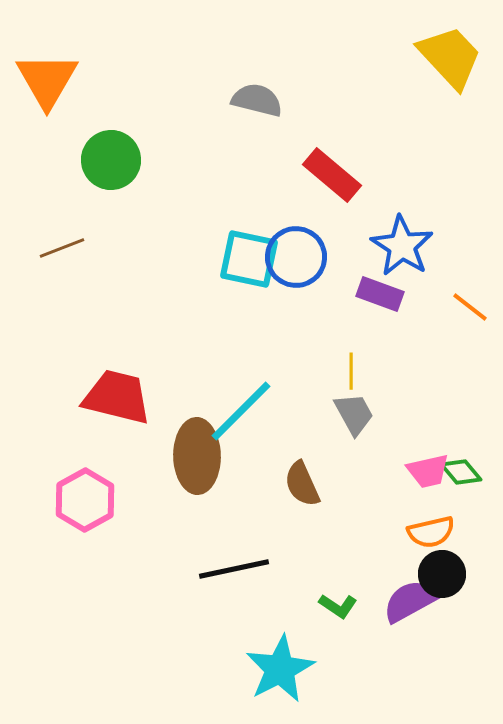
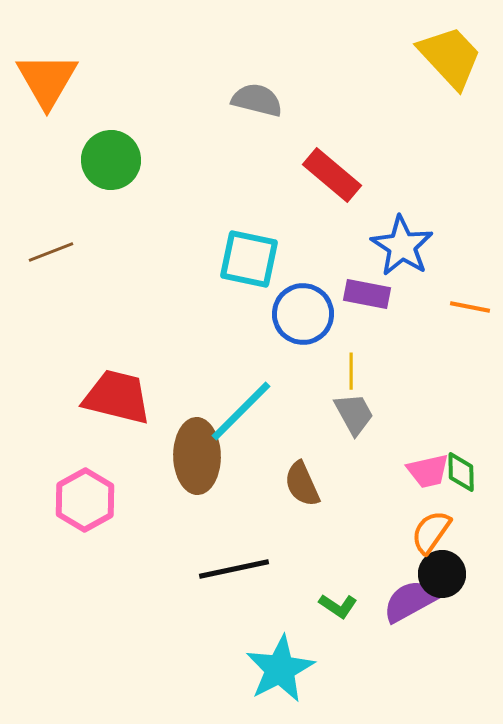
brown line: moved 11 px left, 4 px down
blue circle: moved 7 px right, 57 px down
purple rectangle: moved 13 px left; rotated 9 degrees counterclockwise
orange line: rotated 27 degrees counterclockwise
green diamond: rotated 39 degrees clockwise
orange semicircle: rotated 138 degrees clockwise
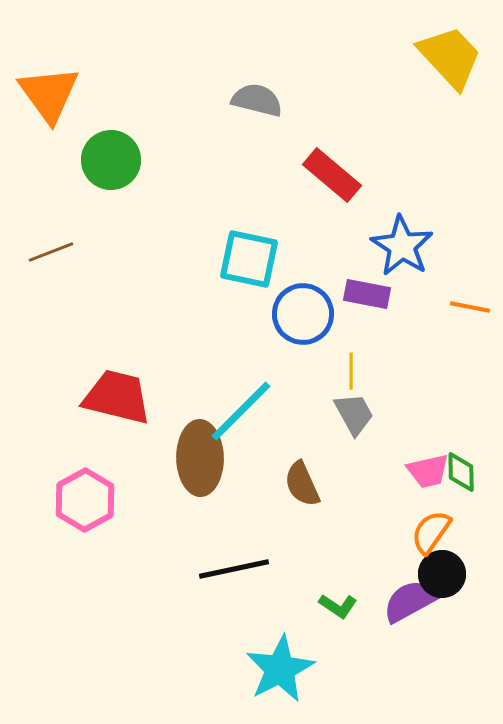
orange triangle: moved 2 px right, 14 px down; rotated 6 degrees counterclockwise
brown ellipse: moved 3 px right, 2 px down
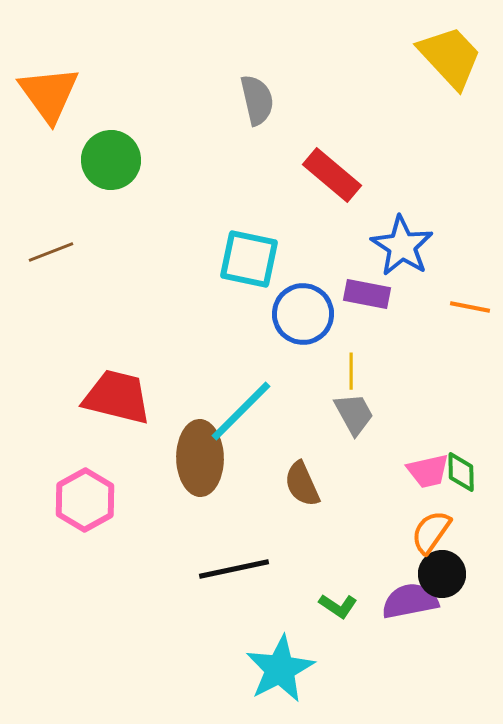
gray semicircle: rotated 63 degrees clockwise
purple semicircle: rotated 18 degrees clockwise
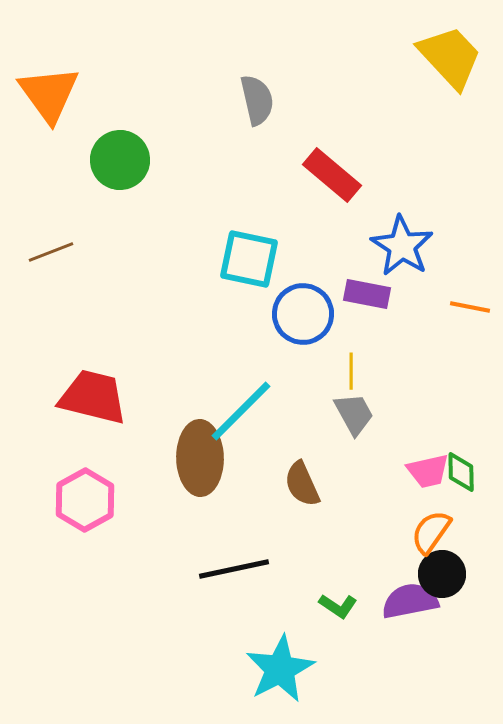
green circle: moved 9 px right
red trapezoid: moved 24 px left
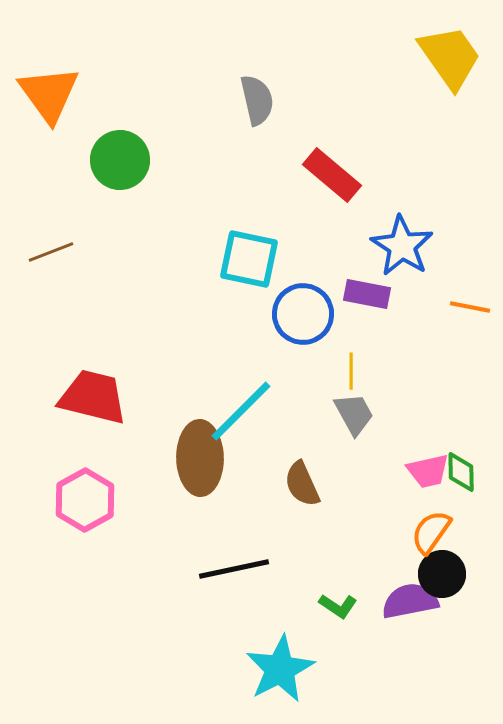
yellow trapezoid: rotated 8 degrees clockwise
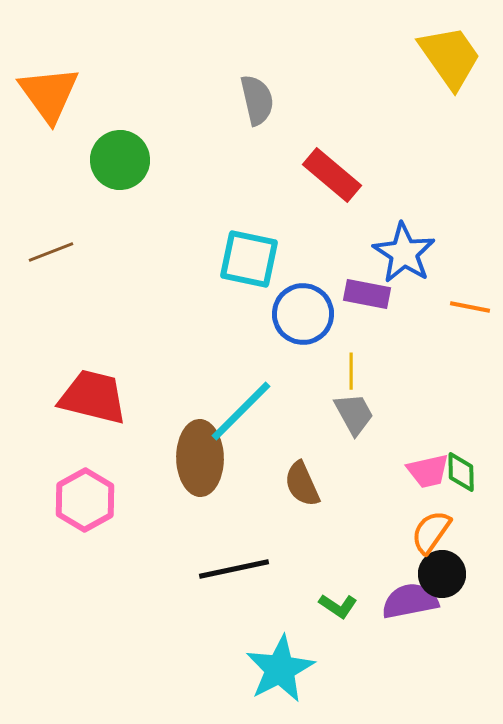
blue star: moved 2 px right, 7 px down
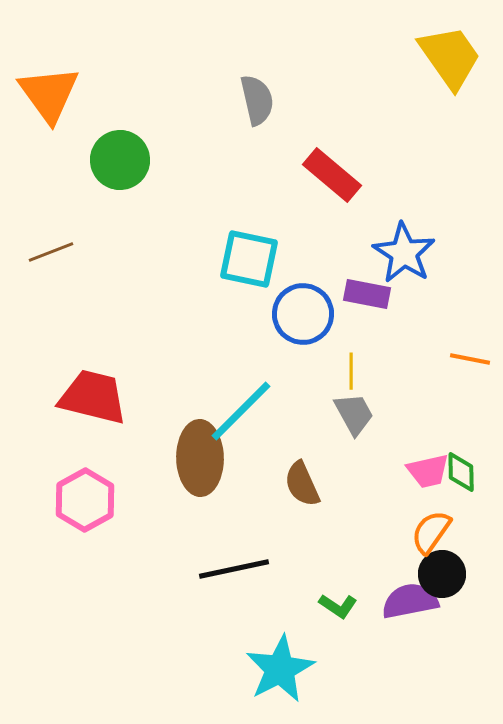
orange line: moved 52 px down
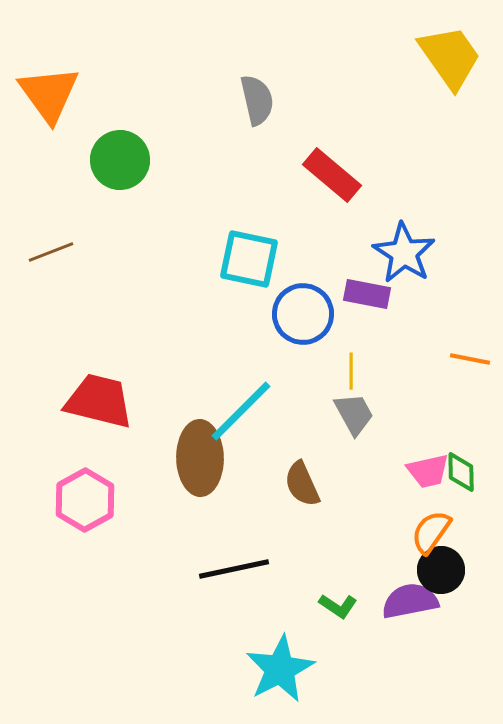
red trapezoid: moved 6 px right, 4 px down
black circle: moved 1 px left, 4 px up
